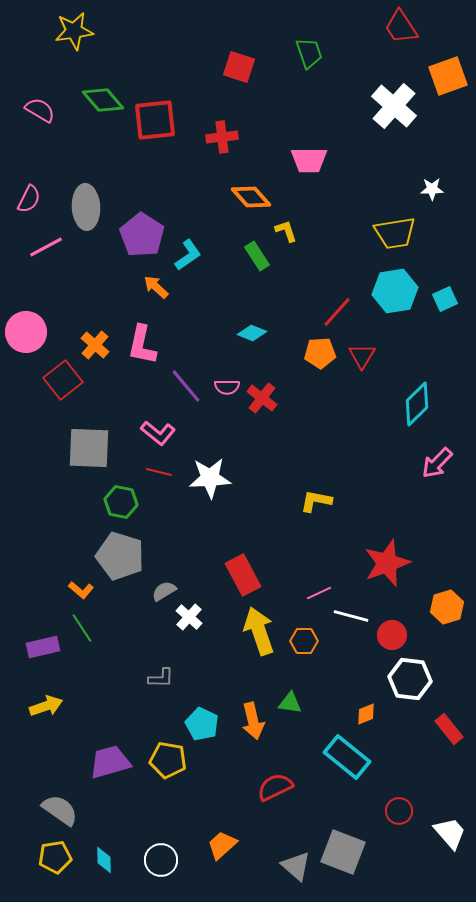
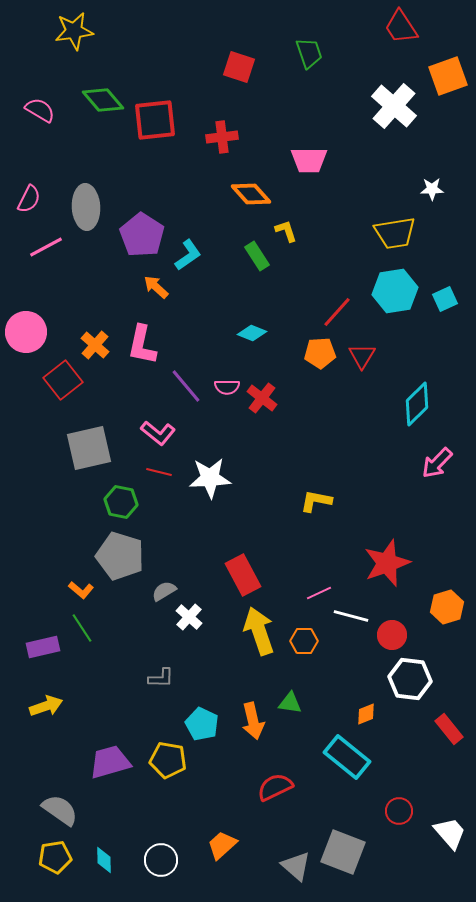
orange diamond at (251, 197): moved 3 px up
gray square at (89, 448): rotated 15 degrees counterclockwise
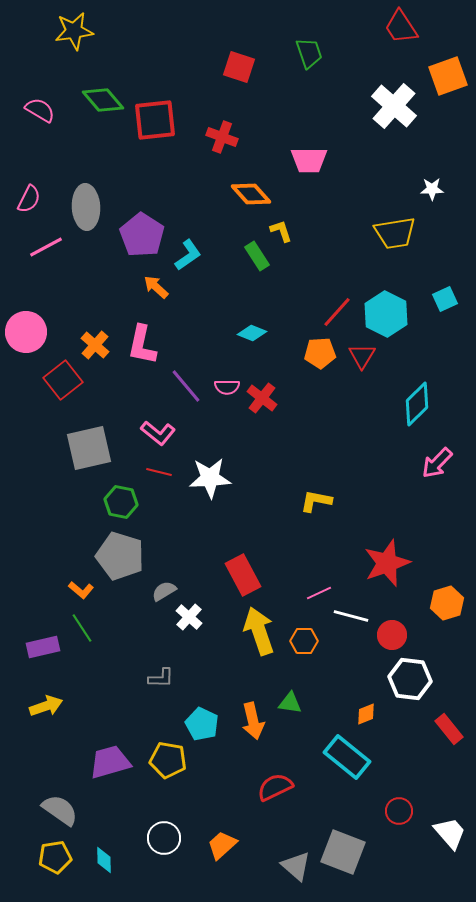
red cross at (222, 137): rotated 28 degrees clockwise
yellow L-shape at (286, 231): moved 5 px left
cyan hexagon at (395, 291): moved 9 px left, 23 px down; rotated 24 degrees counterclockwise
orange hexagon at (447, 607): moved 4 px up
white circle at (161, 860): moved 3 px right, 22 px up
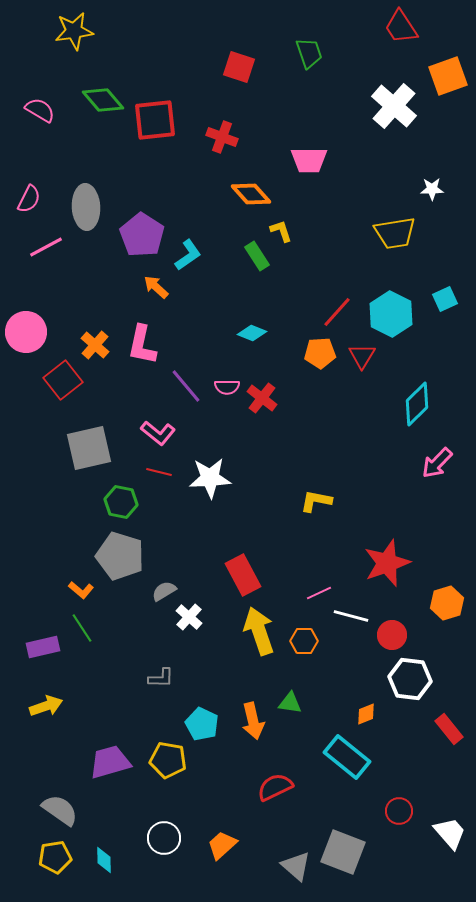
cyan hexagon at (386, 314): moved 5 px right
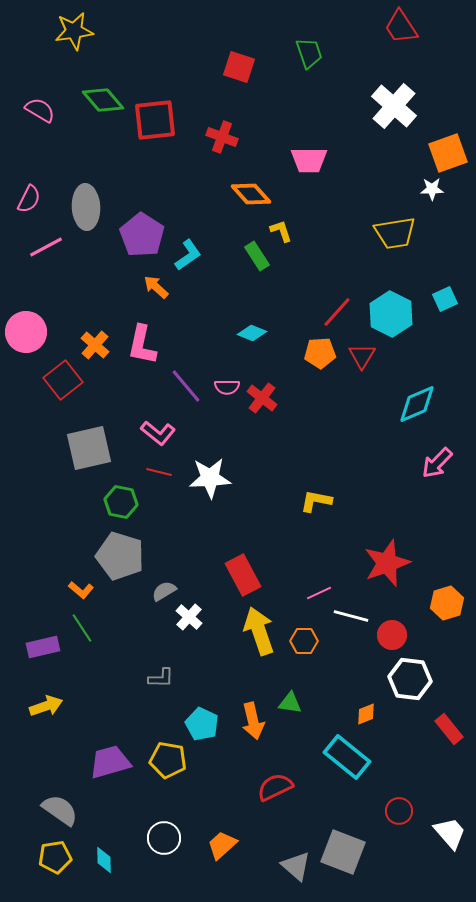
orange square at (448, 76): moved 77 px down
cyan diamond at (417, 404): rotated 21 degrees clockwise
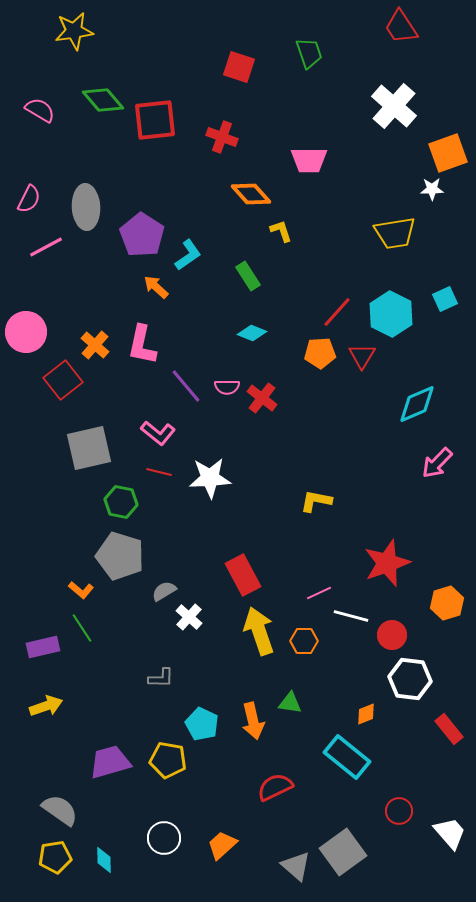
green rectangle at (257, 256): moved 9 px left, 20 px down
gray square at (343, 852): rotated 33 degrees clockwise
